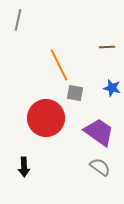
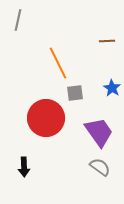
brown line: moved 6 px up
orange line: moved 1 px left, 2 px up
blue star: rotated 18 degrees clockwise
gray square: rotated 18 degrees counterclockwise
purple trapezoid: rotated 20 degrees clockwise
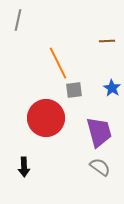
gray square: moved 1 px left, 3 px up
purple trapezoid: rotated 20 degrees clockwise
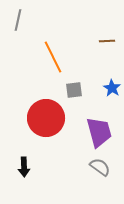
orange line: moved 5 px left, 6 px up
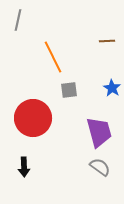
gray square: moved 5 px left
red circle: moved 13 px left
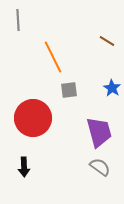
gray line: rotated 15 degrees counterclockwise
brown line: rotated 35 degrees clockwise
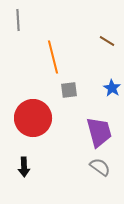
orange line: rotated 12 degrees clockwise
